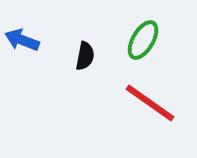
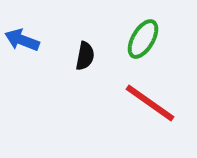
green ellipse: moved 1 px up
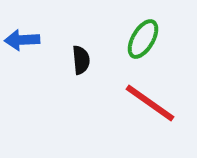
blue arrow: rotated 24 degrees counterclockwise
black semicircle: moved 4 px left, 4 px down; rotated 16 degrees counterclockwise
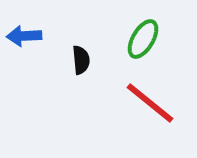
blue arrow: moved 2 px right, 4 px up
red line: rotated 4 degrees clockwise
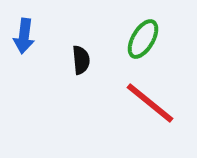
blue arrow: rotated 80 degrees counterclockwise
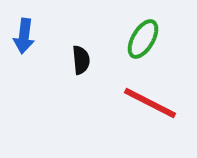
red line: rotated 12 degrees counterclockwise
